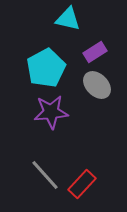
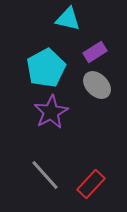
purple star: rotated 24 degrees counterclockwise
red rectangle: moved 9 px right
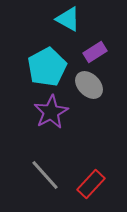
cyan triangle: rotated 16 degrees clockwise
cyan pentagon: moved 1 px right, 1 px up
gray ellipse: moved 8 px left
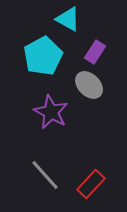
purple rectangle: rotated 25 degrees counterclockwise
cyan pentagon: moved 4 px left, 11 px up
purple star: rotated 16 degrees counterclockwise
